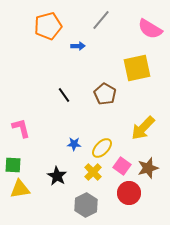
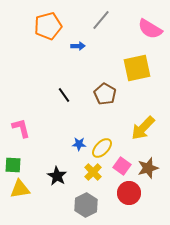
blue star: moved 5 px right
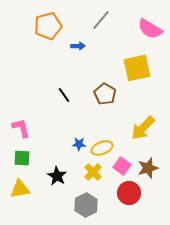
yellow ellipse: rotated 25 degrees clockwise
green square: moved 9 px right, 7 px up
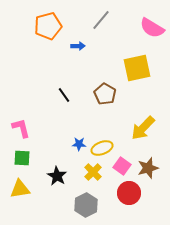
pink semicircle: moved 2 px right, 1 px up
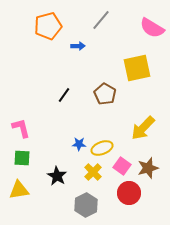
black line: rotated 70 degrees clockwise
yellow triangle: moved 1 px left, 1 px down
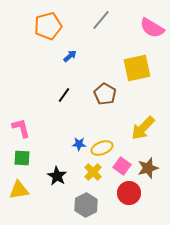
blue arrow: moved 8 px left, 10 px down; rotated 40 degrees counterclockwise
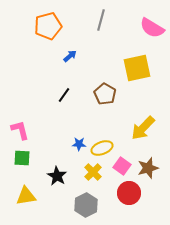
gray line: rotated 25 degrees counterclockwise
pink L-shape: moved 1 px left, 2 px down
yellow triangle: moved 7 px right, 6 px down
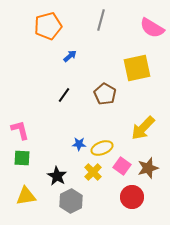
red circle: moved 3 px right, 4 px down
gray hexagon: moved 15 px left, 4 px up
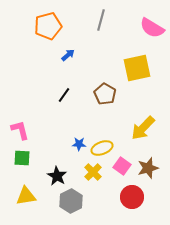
blue arrow: moved 2 px left, 1 px up
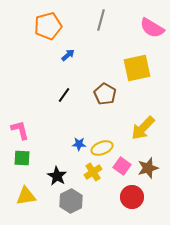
yellow cross: rotated 12 degrees clockwise
